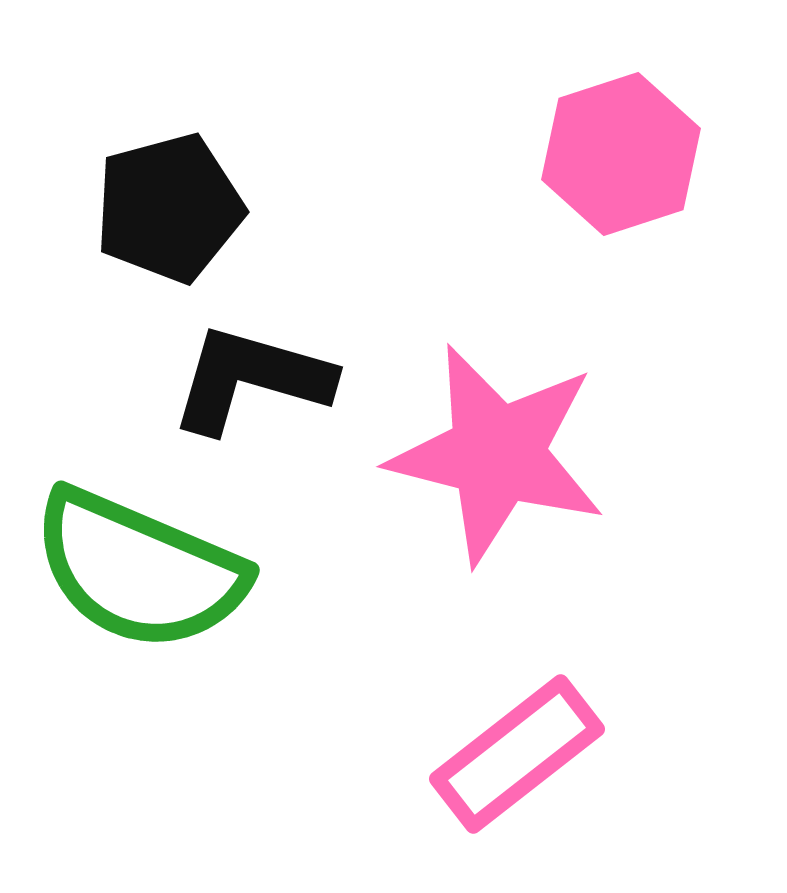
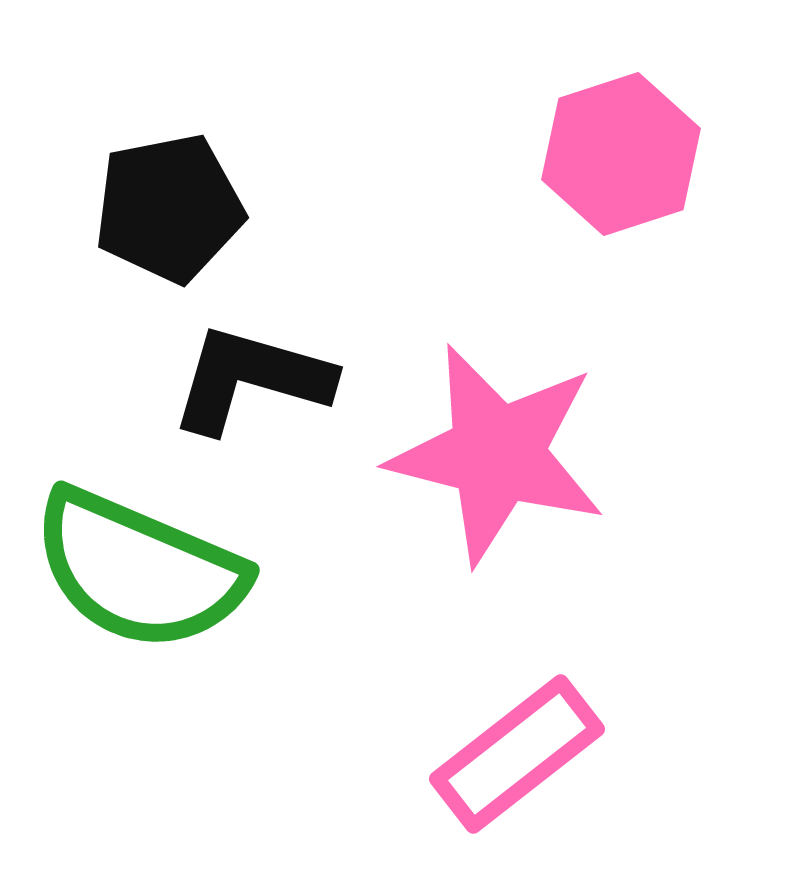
black pentagon: rotated 4 degrees clockwise
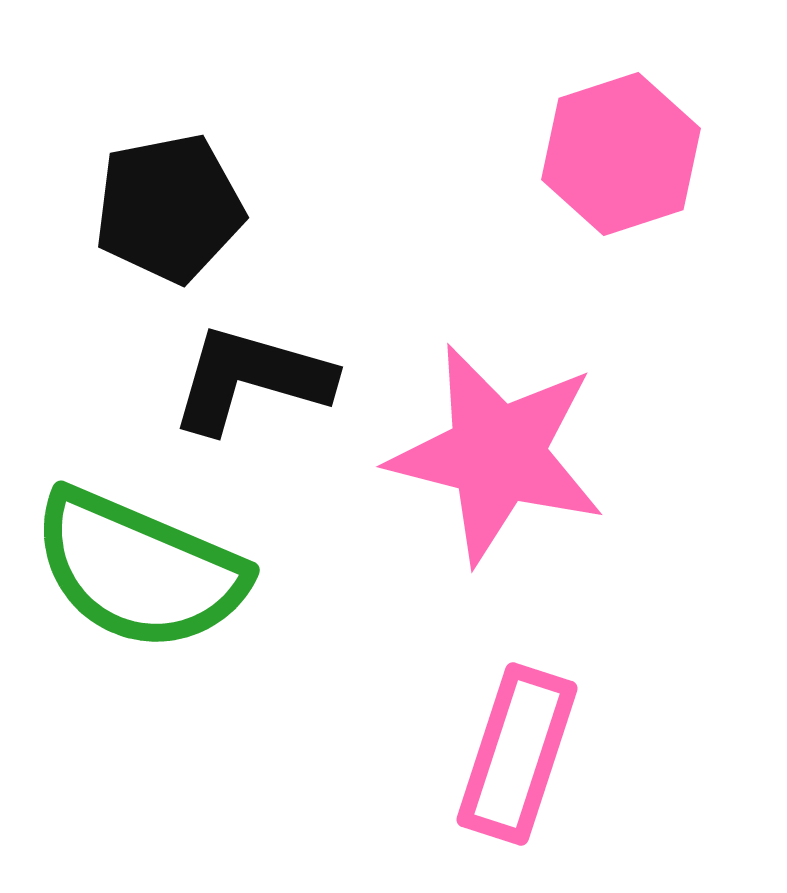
pink rectangle: rotated 34 degrees counterclockwise
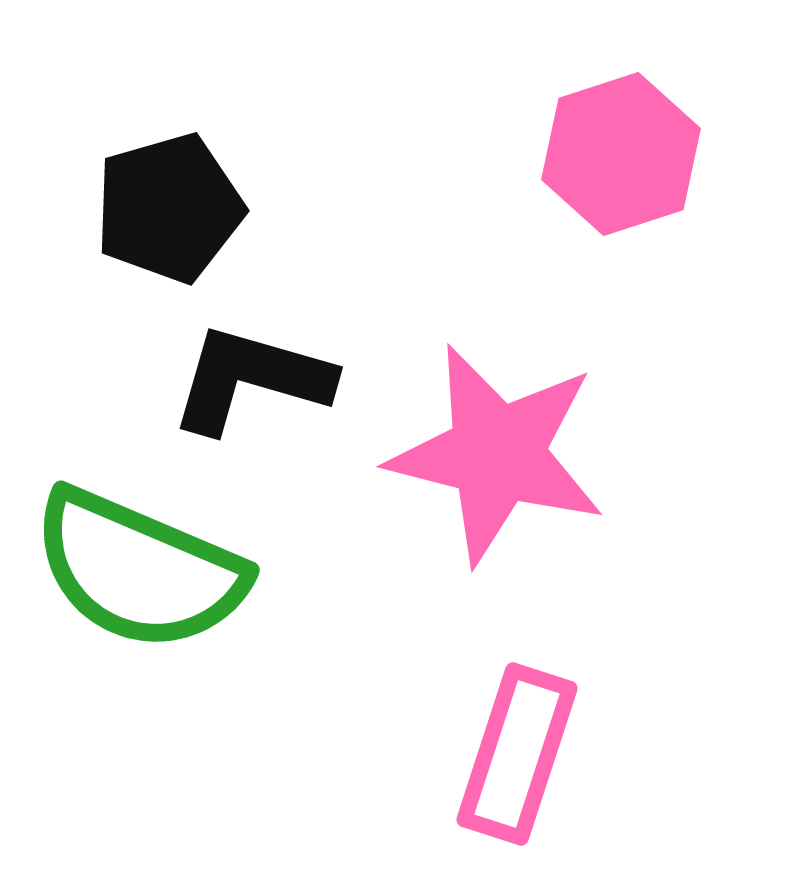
black pentagon: rotated 5 degrees counterclockwise
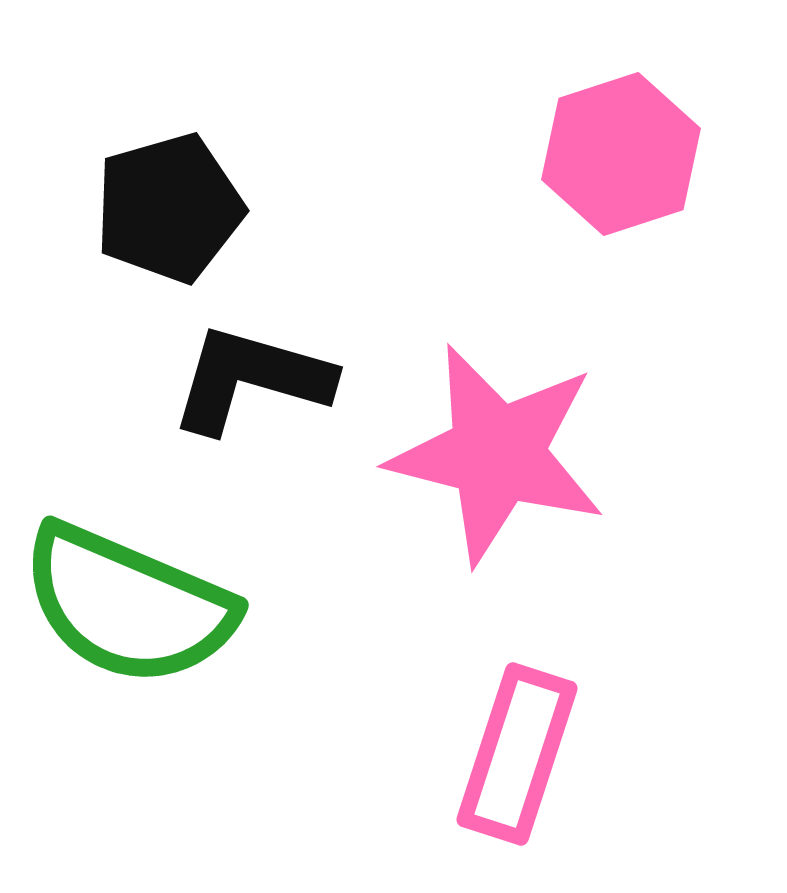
green semicircle: moved 11 px left, 35 px down
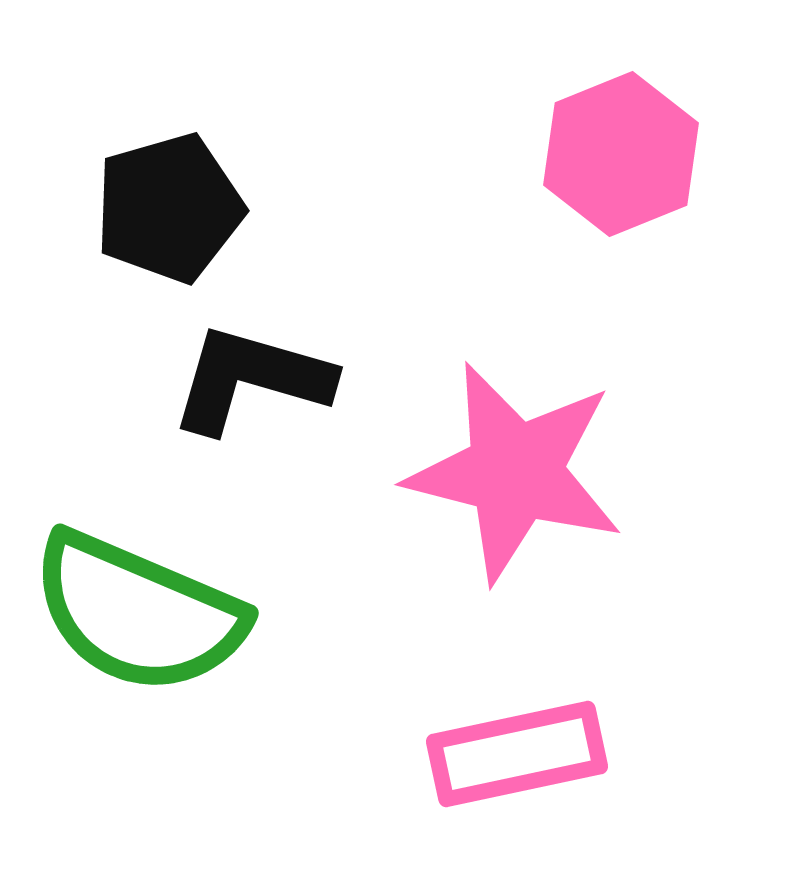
pink hexagon: rotated 4 degrees counterclockwise
pink star: moved 18 px right, 18 px down
green semicircle: moved 10 px right, 8 px down
pink rectangle: rotated 60 degrees clockwise
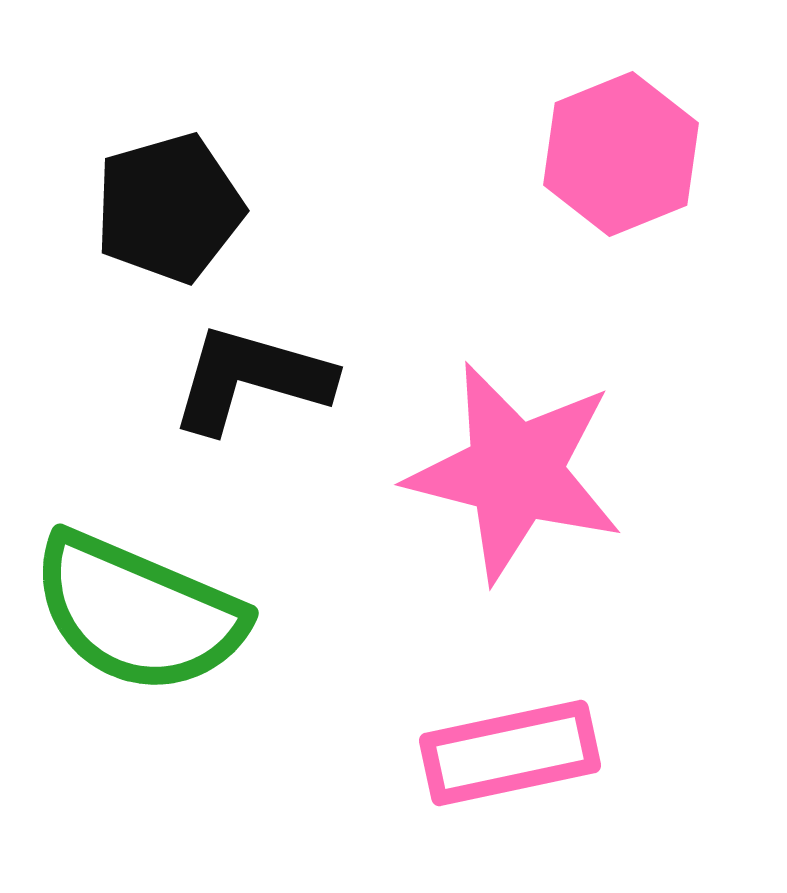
pink rectangle: moved 7 px left, 1 px up
